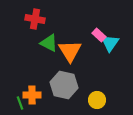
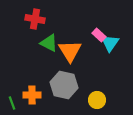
green line: moved 8 px left
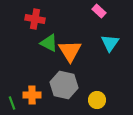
pink rectangle: moved 24 px up
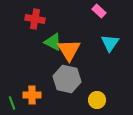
green triangle: moved 4 px right, 1 px up
orange triangle: moved 1 px left, 1 px up
gray hexagon: moved 3 px right, 6 px up
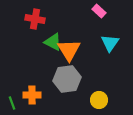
gray hexagon: rotated 20 degrees counterclockwise
yellow circle: moved 2 px right
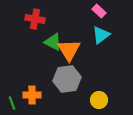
cyan triangle: moved 9 px left, 8 px up; rotated 18 degrees clockwise
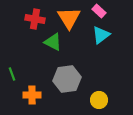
orange triangle: moved 32 px up
green line: moved 29 px up
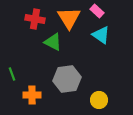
pink rectangle: moved 2 px left
cyan triangle: rotated 48 degrees counterclockwise
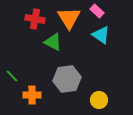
green line: moved 2 px down; rotated 24 degrees counterclockwise
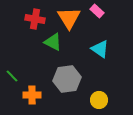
cyan triangle: moved 1 px left, 14 px down
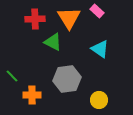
red cross: rotated 12 degrees counterclockwise
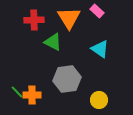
red cross: moved 1 px left, 1 px down
green line: moved 5 px right, 16 px down
